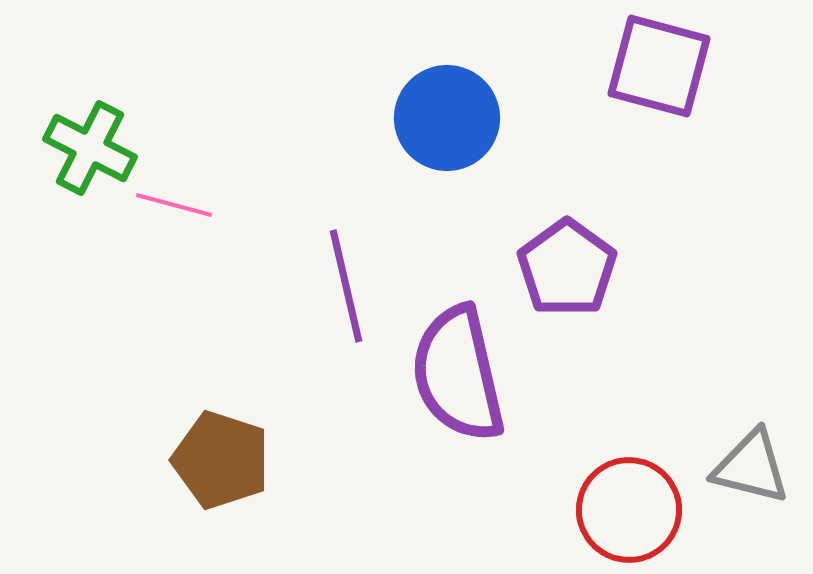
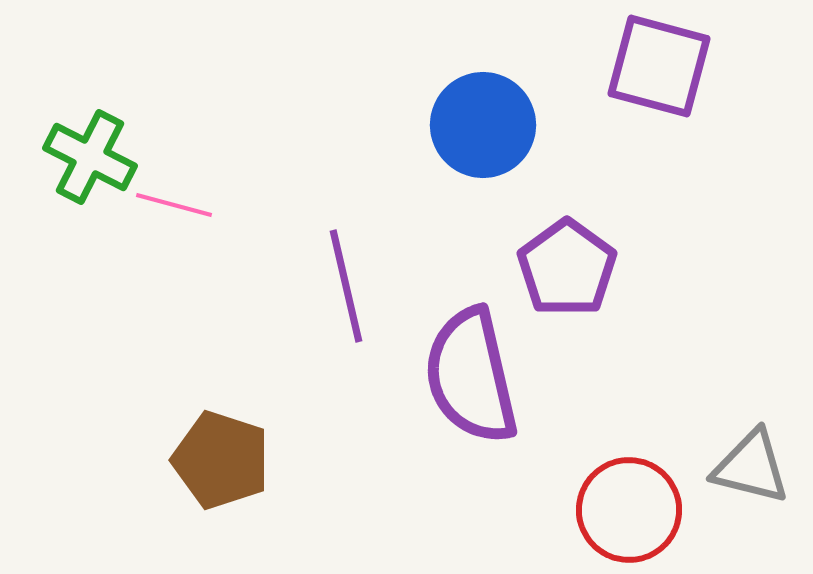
blue circle: moved 36 px right, 7 px down
green cross: moved 9 px down
purple semicircle: moved 13 px right, 2 px down
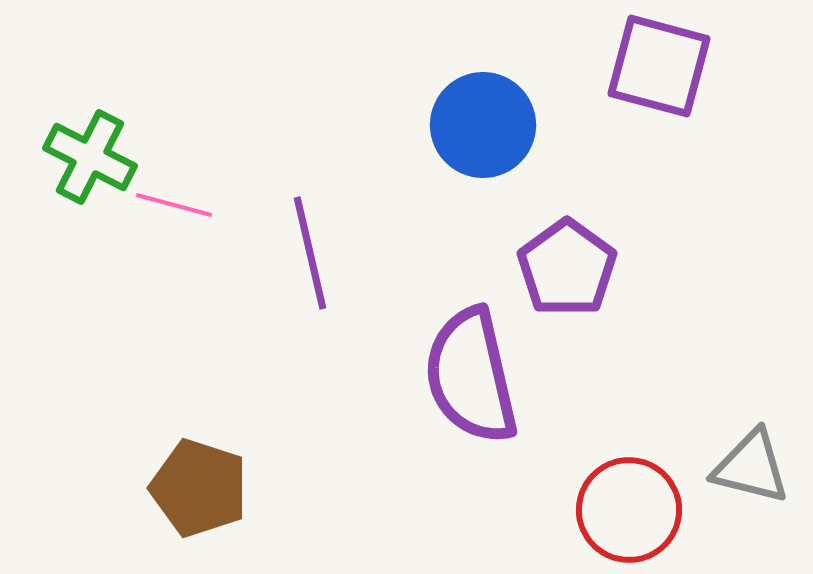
purple line: moved 36 px left, 33 px up
brown pentagon: moved 22 px left, 28 px down
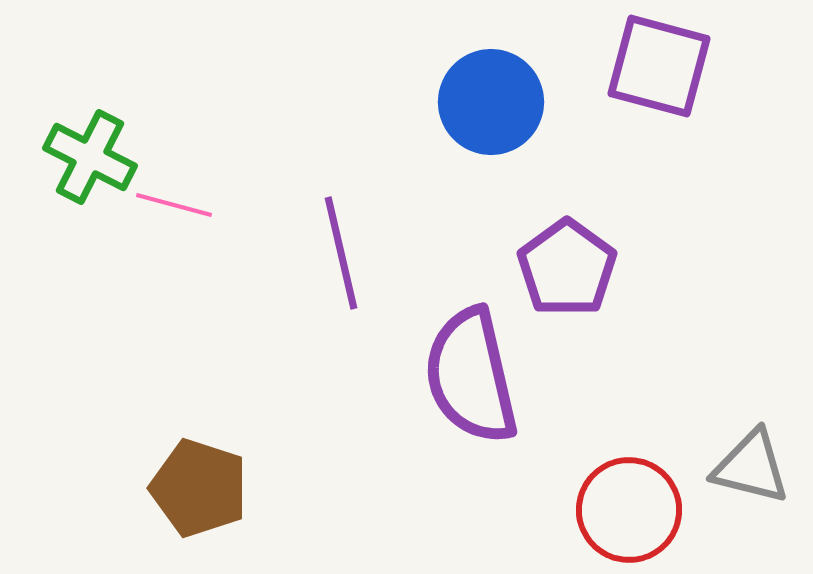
blue circle: moved 8 px right, 23 px up
purple line: moved 31 px right
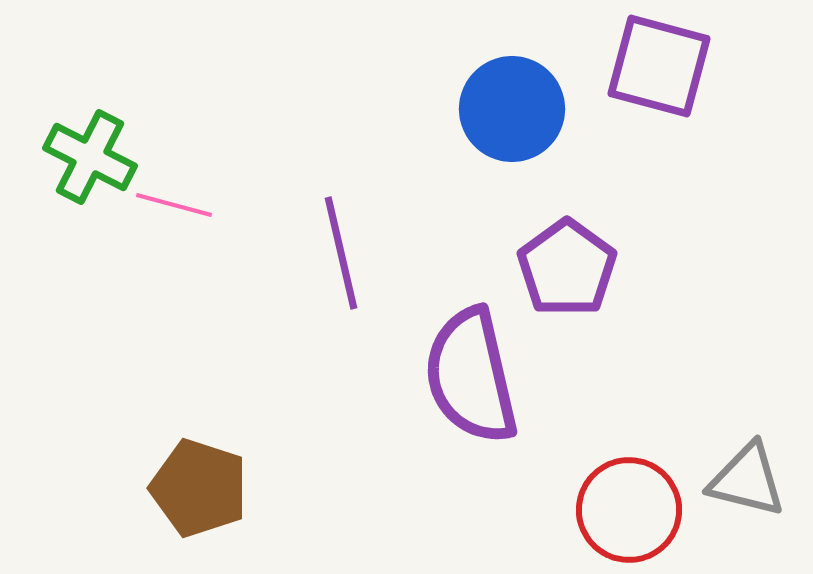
blue circle: moved 21 px right, 7 px down
gray triangle: moved 4 px left, 13 px down
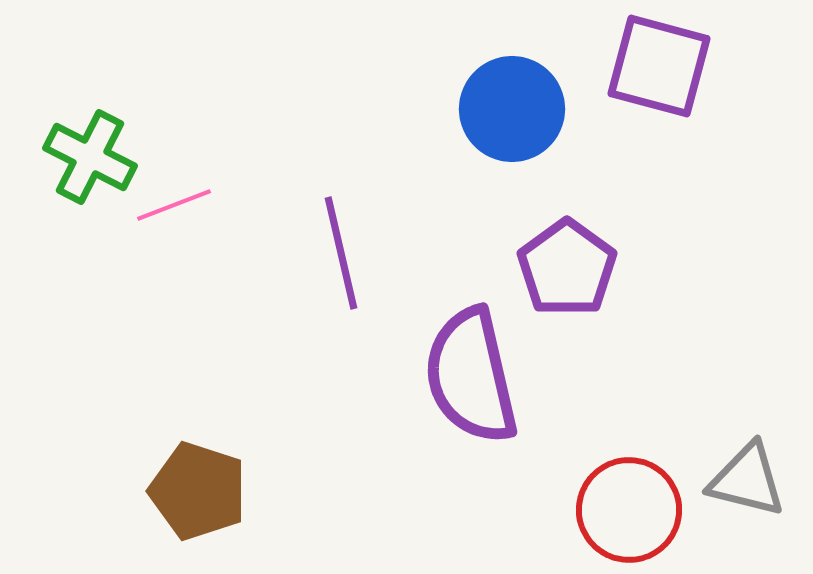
pink line: rotated 36 degrees counterclockwise
brown pentagon: moved 1 px left, 3 px down
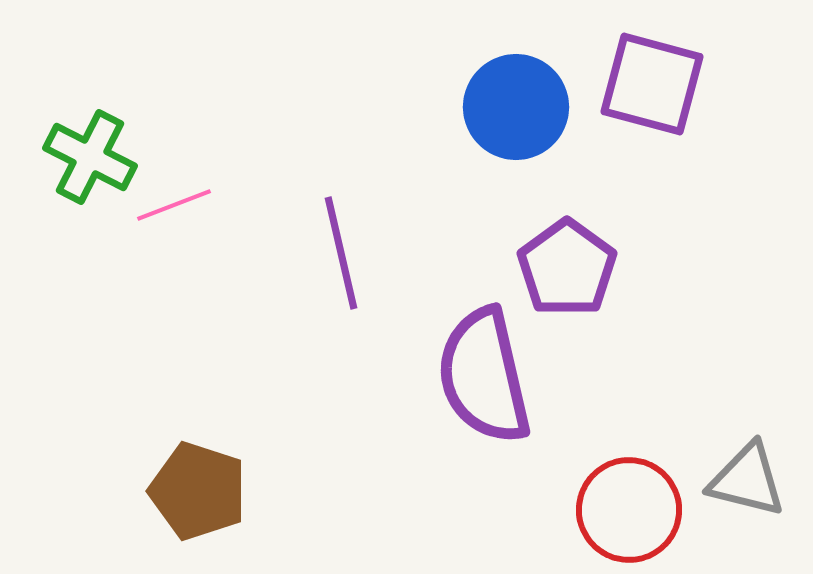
purple square: moved 7 px left, 18 px down
blue circle: moved 4 px right, 2 px up
purple semicircle: moved 13 px right
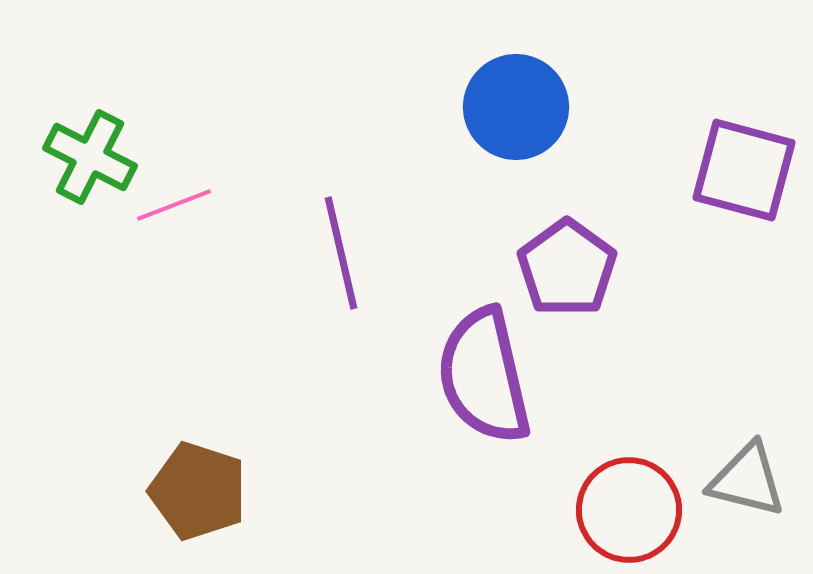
purple square: moved 92 px right, 86 px down
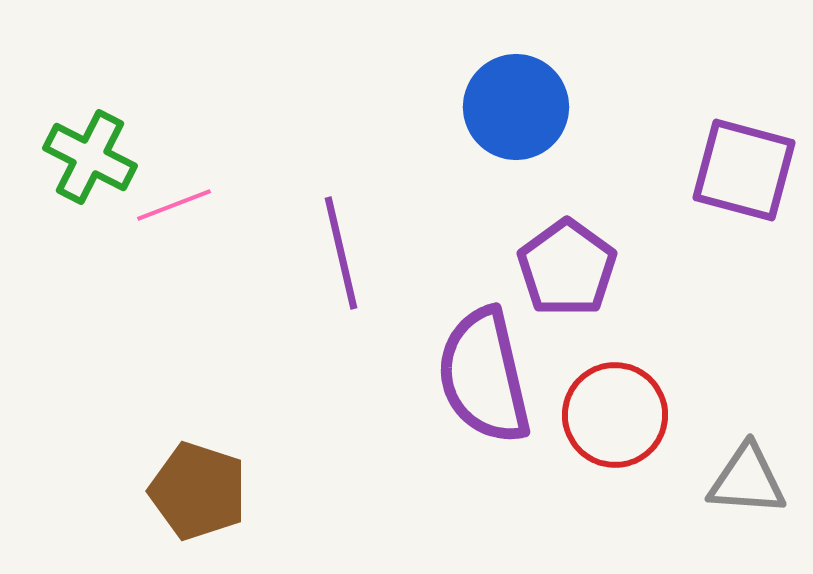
gray triangle: rotated 10 degrees counterclockwise
red circle: moved 14 px left, 95 px up
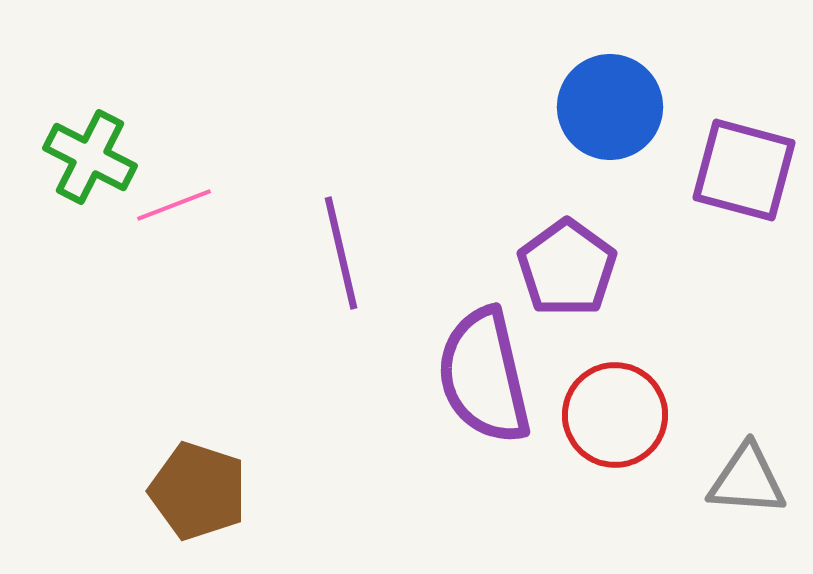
blue circle: moved 94 px right
